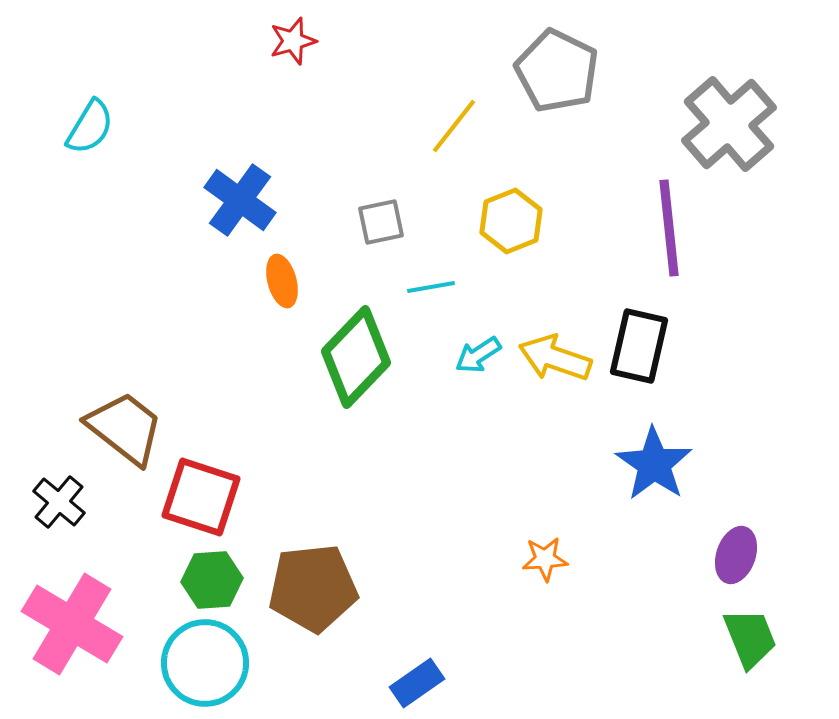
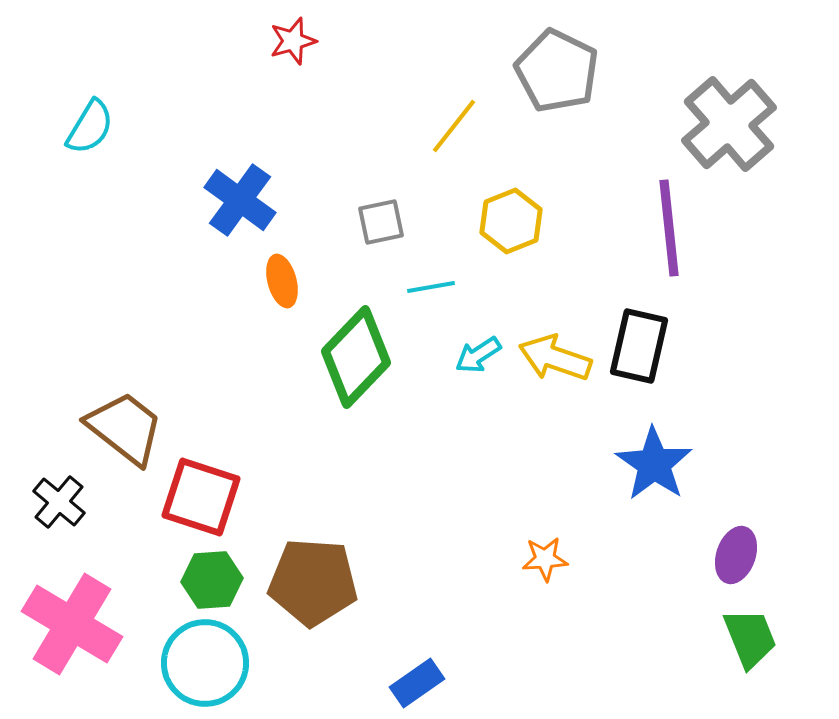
brown pentagon: moved 6 px up; rotated 10 degrees clockwise
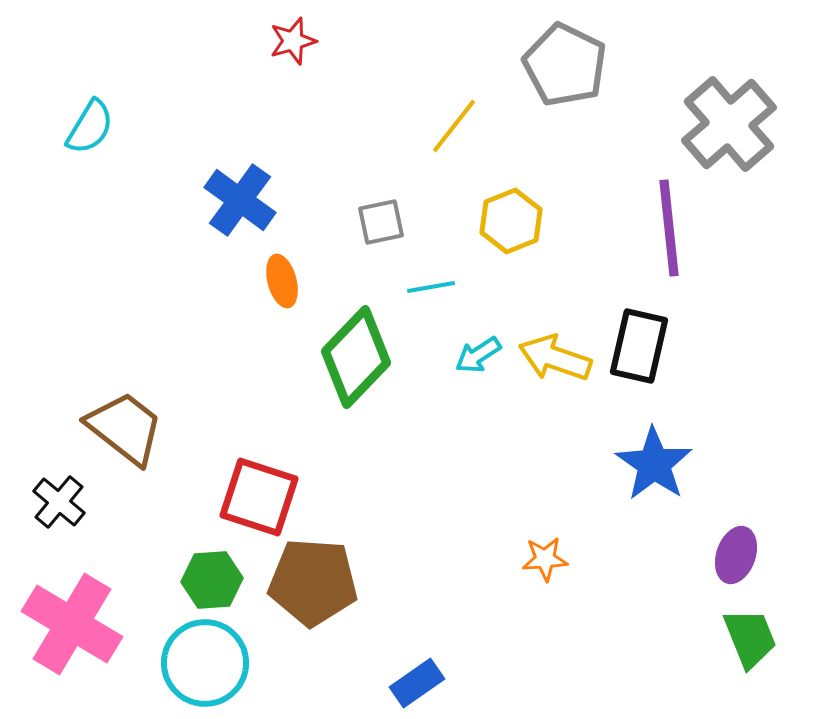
gray pentagon: moved 8 px right, 6 px up
red square: moved 58 px right
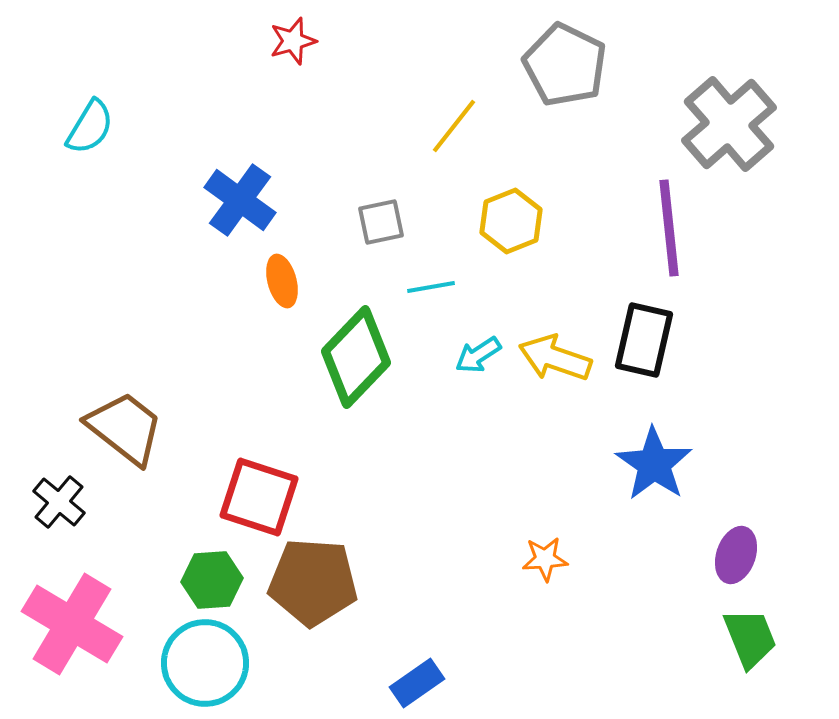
black rectangle: moved 5 px right, 6 px up
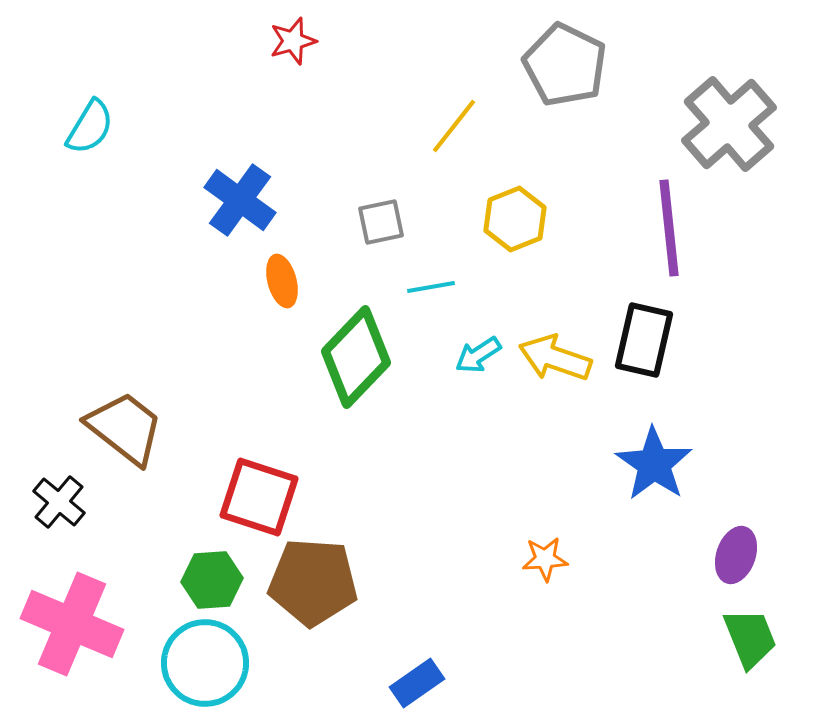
yellow hexagon: moved 4 px right, 2 px up
pink cross: rotated 8 degrees counterclockwise
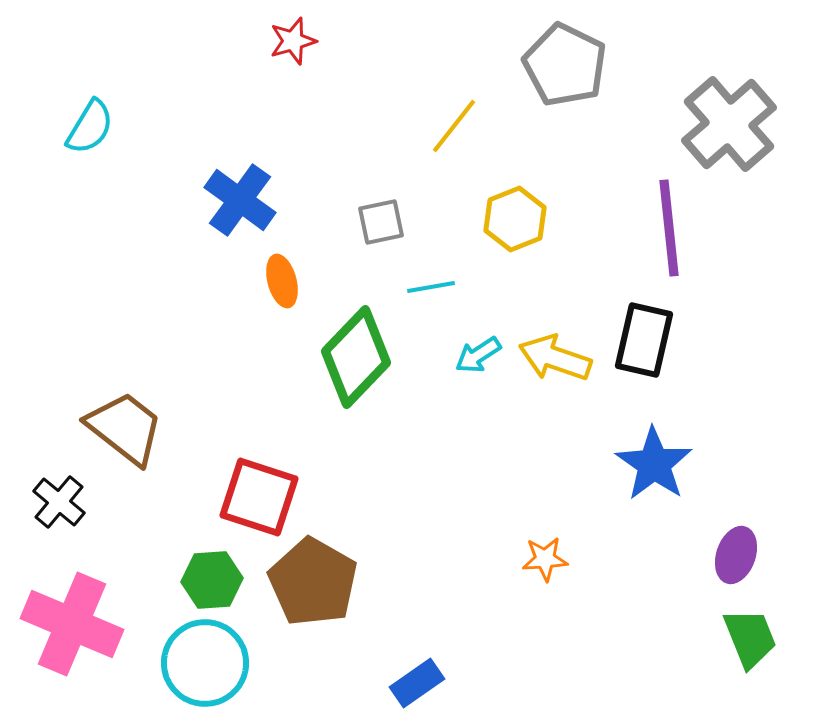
brown pentagon: rotated 26 degrees clockwise
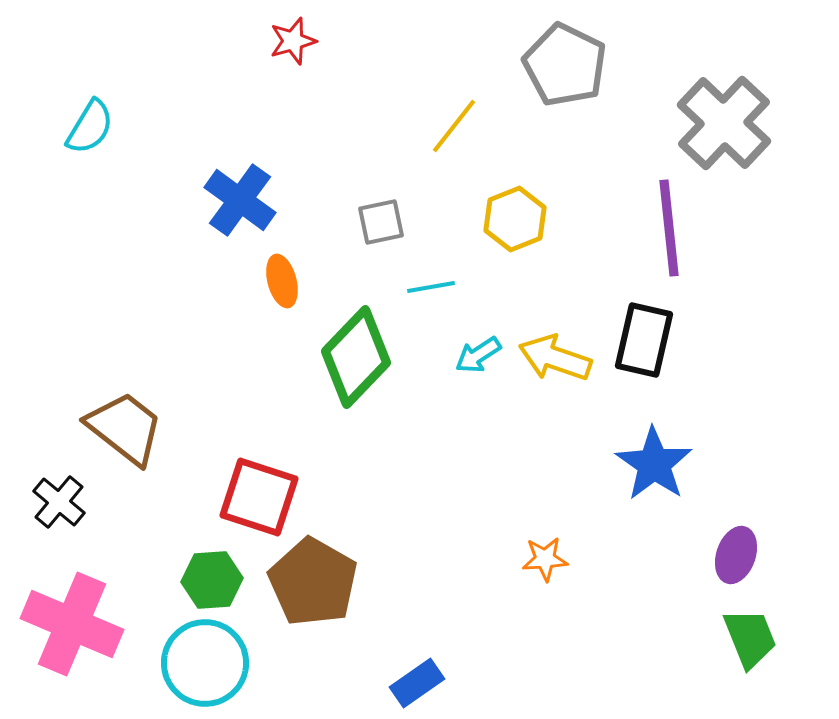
gray cross: moved 5 px left, 1 px up; rotated 6 degrees counterclockwise
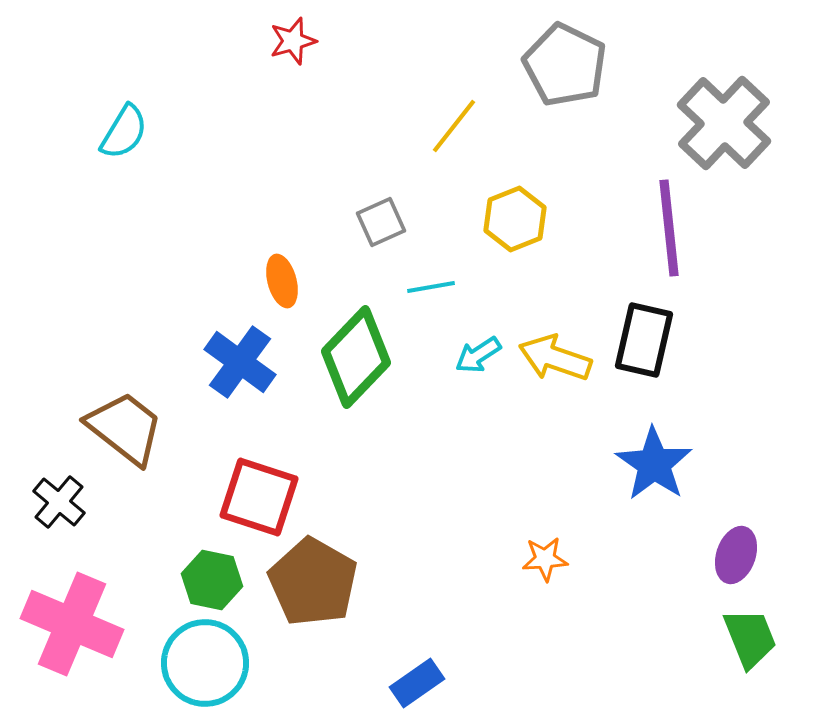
cyan semicircle: moved 34 px right, 5 px down
blue cross: moved 162 px down
gray square: rotated 12 degrees counterclockwise
green hexagon: rotated 16 degrees clockwise
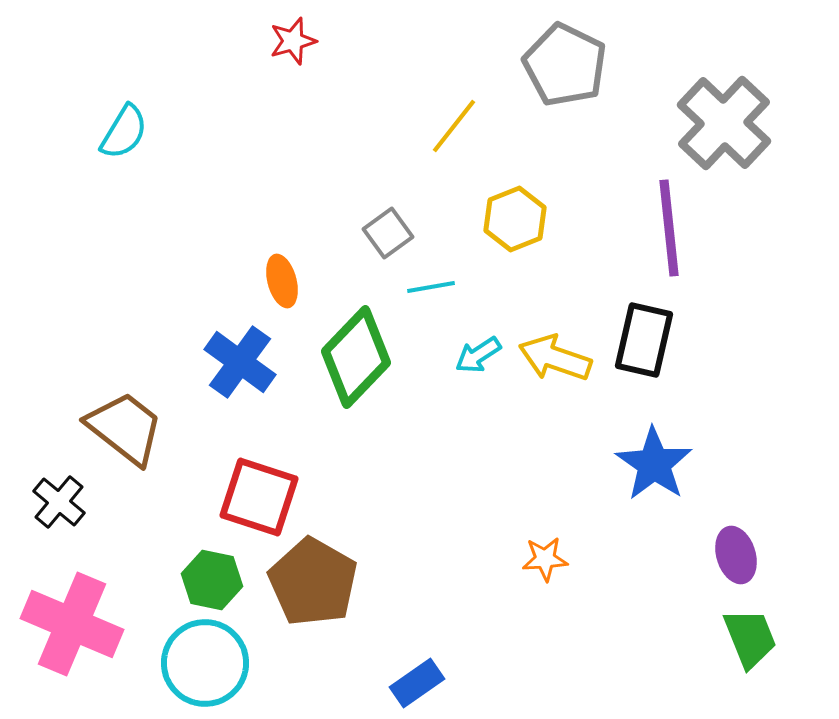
gray square: moved 7 px right, 11 px down; rotated 12 degrees counterclockwise
purple ellipse: rotated 36 degrees counterclockwise
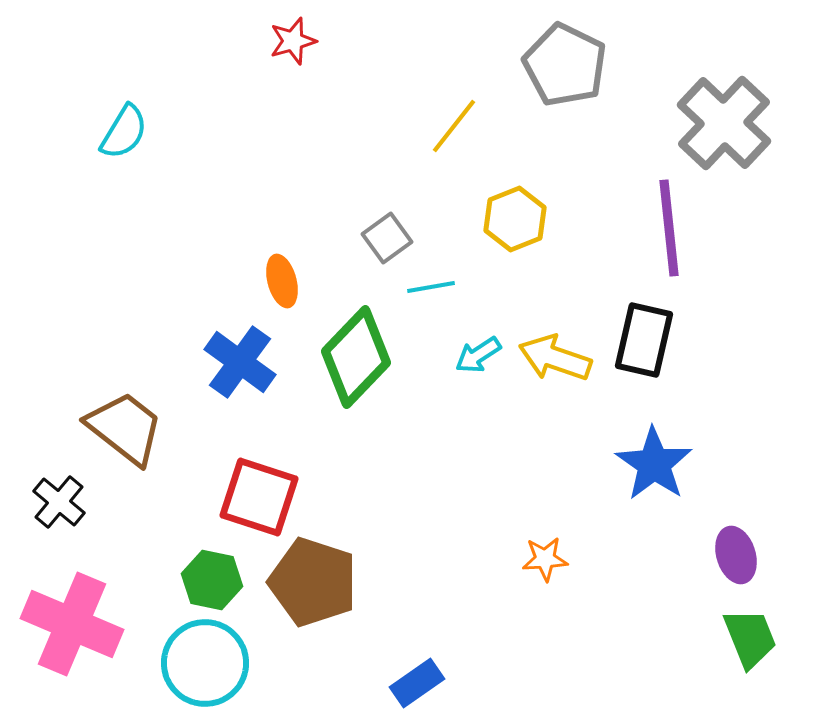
gray square: moved 1 px left, 5 px down
brown pentagon: rotated 12 degrees counterclockwise
